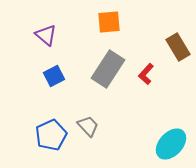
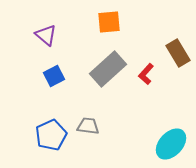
brown rectangle: moved 6 px down
gray rectangle: rotated 15 degrees clockwise
gray trapezoid: rotated 40 degrees counterclockwise
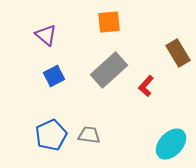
gray rectangle: moved 1 px right, 1 px down
red L-shape: moved 12 px down
gray trapezoid: moved 1 px right, 9 px down
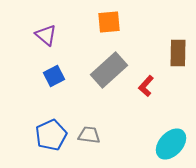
brown rectangle: rotated 32 degrees clockwise
